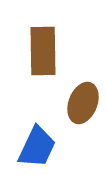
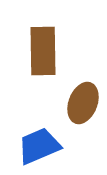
blue trapezoid: moved 2 px right, 1 px up; rotated 138 degrees counterclockwise
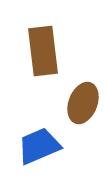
brown rectangle: rotated 6 degrees counterclockwise
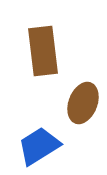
blue trapezoid: rotated 9 degrees counterclockwise
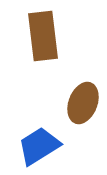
brown rectangle: moved 15 px up
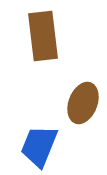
blue trapezoid: rotated 36 degrees counterclockwise
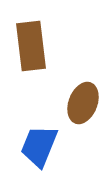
brown rectangle: moved 12 px left, 10 px down
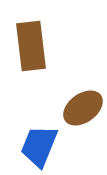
brown ellipse: moved 5 px down; rotated 33 degrees clockwise
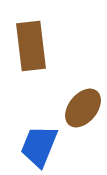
brown ellipse: rotated 15 degrees counterclockwise
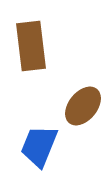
brown ellipse: moved 2 px up
